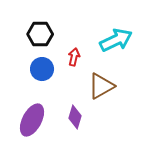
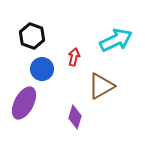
black hexagon: moved 8 px left, 2 px down; rotated 20 degrees clockwise
purple ellipse: moved 8 px left, 17 px up
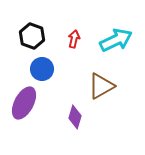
red arrow: moved 18 px up
